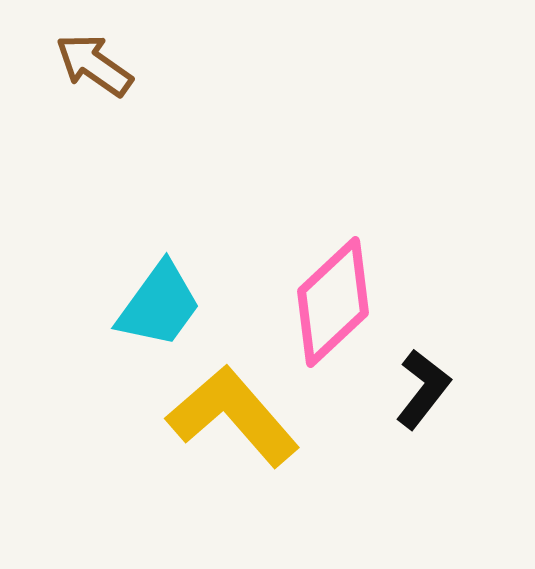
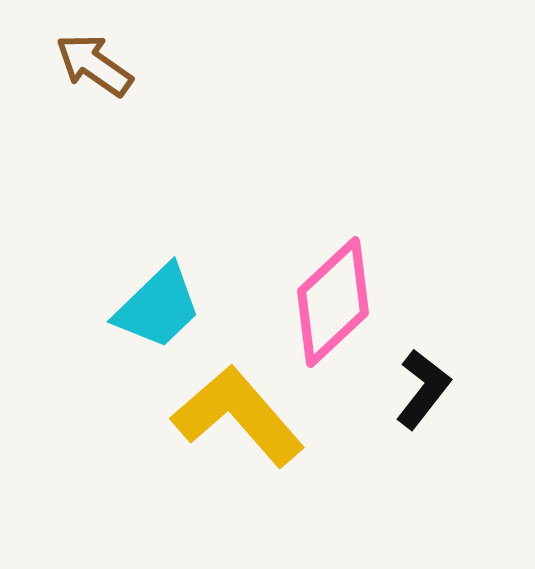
cyan trapezoid: moved 1 px left, 2 px down; rotated 10 degrees clockwise
yellow L-shape: moved 5 px right
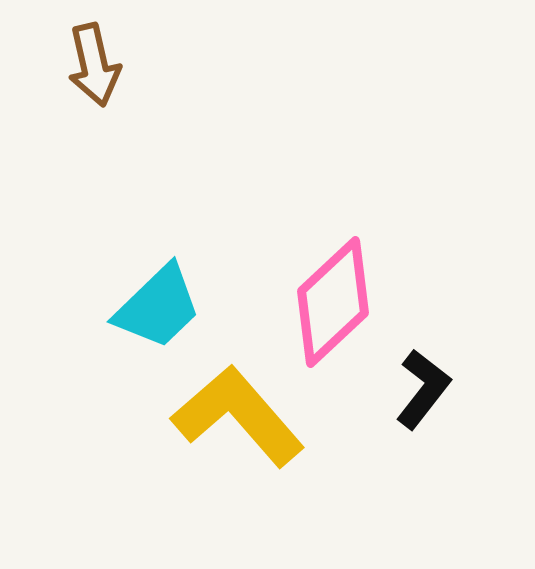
brown arrow: rotated 138 degrees counterclockwise
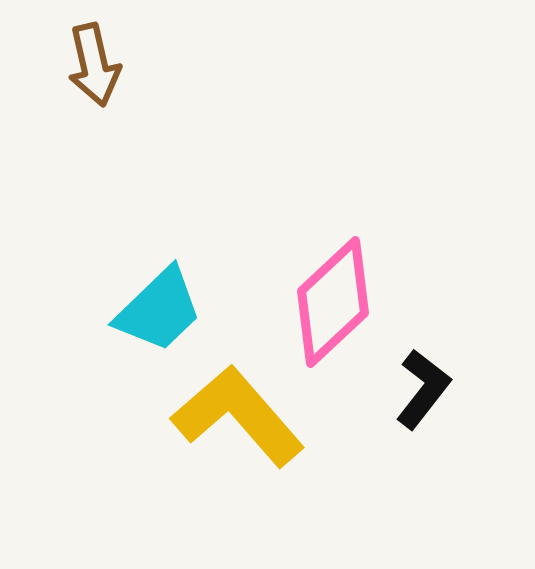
cyan trapezoid: moved 1 px right, 3 px down
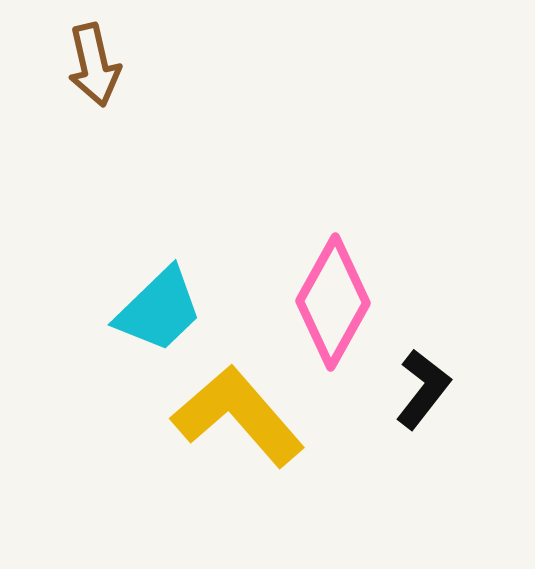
pink diamond: rotated 18 degrees counterclockwise
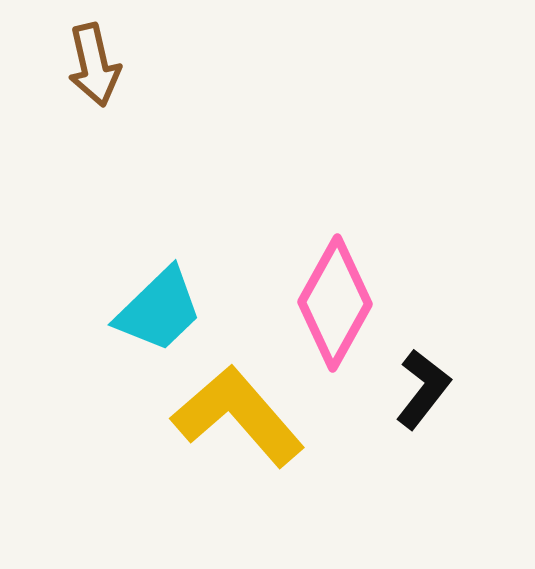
pink diamond: moved 2 px right, 1 px down
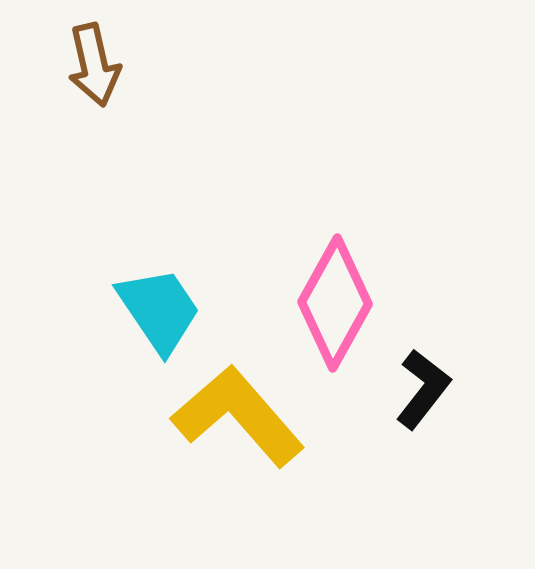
cyan trapezoid: rotated 80 degrees counterclockwise
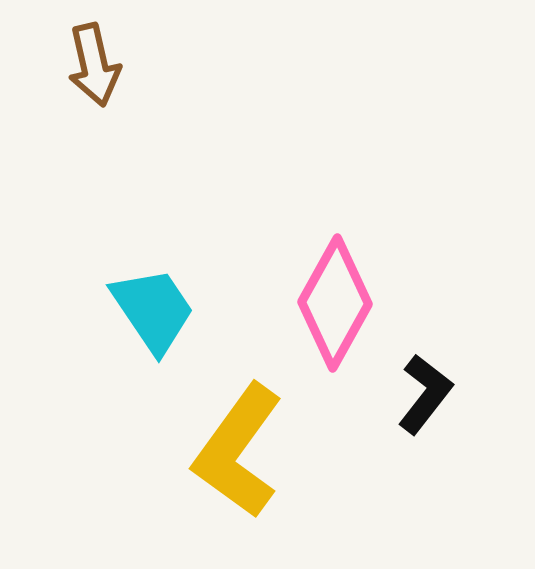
cyan trapezoid: moved 6 px left
black L-shape: moved 2 px right, 5 px down
yellow L-shape: moved 35 px down; rotated 103 degrees counterclockwise
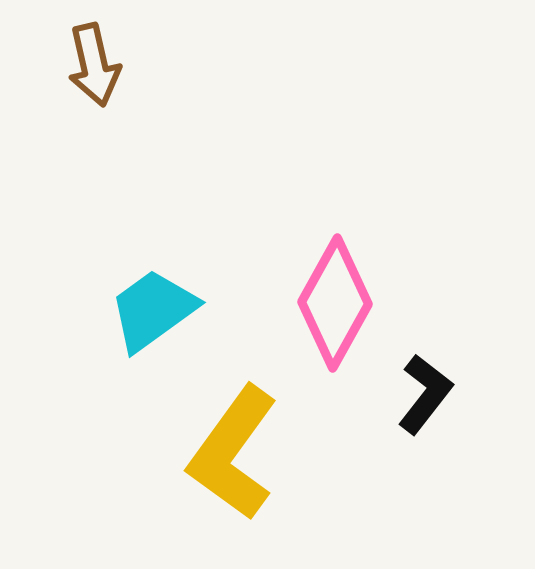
cyan trapezoid: rotated 92 degrees counterclockwise
yellow L-shape: moved 5 px left, 2 px down
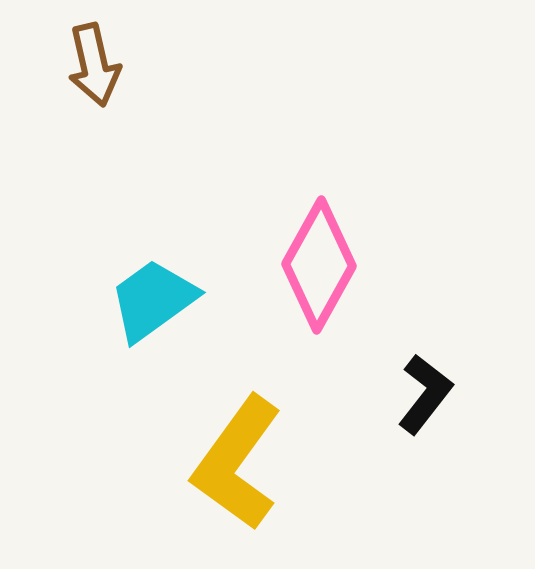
pink diamond: moved 16 px left, 38 px up
cyan trapezoid: moved 10 px up
yellow L-shape: moved 4 px right, 10 px down
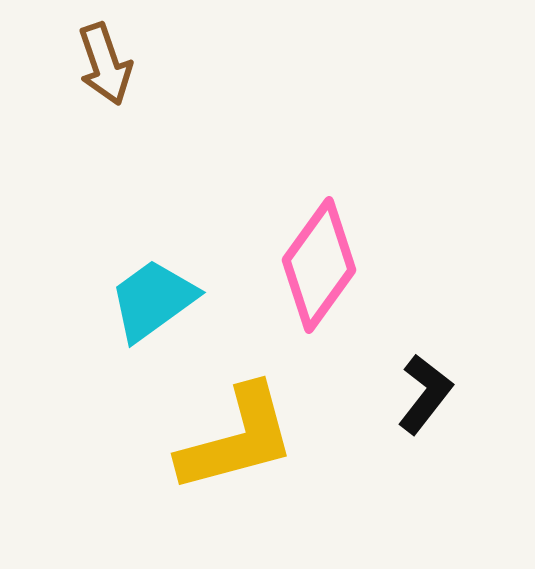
brown arrow: moved 11 px right, 1 px up; rotated 6 degrees counterclockwise
pink diamond: rotated 7 degrees clockwise
yellow L-shape: moved 24 px up; rotated 141 degrees counterclockwise
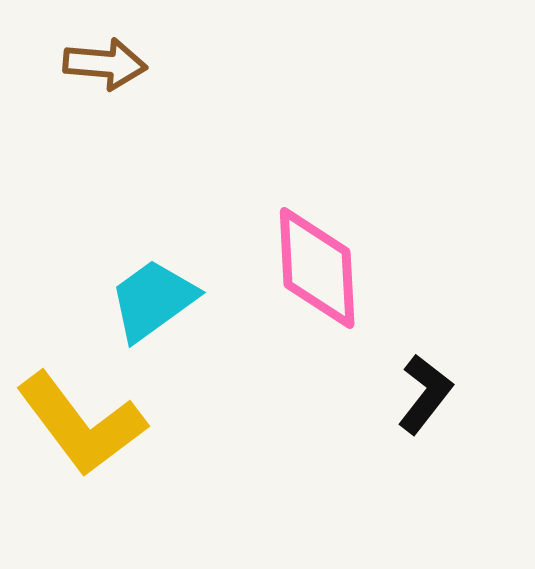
brown arrow: rotated 66 degrees counterclockwise
pink diamond: moved 2 px left, 3 px down; rotated 39 degrees counterclockwise
yellow L-shape: moved 156 px left, 15 px up; rotated 68 degrees clockwise
